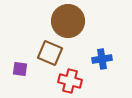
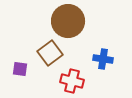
brown square: rotated 30 degrees clockwise
blue cross: moved 1 px right; rotated 18 degrees clockwise
red cross: moved 2 px right
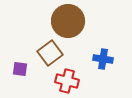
red cross: moved 5 px left
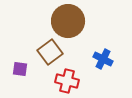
brown square: moved 1 px up
blue cross: rotated 18 degrees clockwise
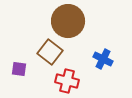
brown square: rotated 15 degrees counterclockwise
purple square: moved 1 px left
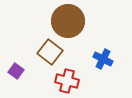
purple square: moved 3 px left, 2 px down; rotated 28 degrees clockwise
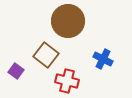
brown square: moved 4 px left, 3 px down
